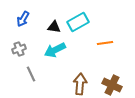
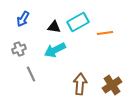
orange line: moved 10 px up
brown cross: rotated 30 degrees clockwise
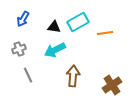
gray line: moved 3 px left, 1 px down
brown arrow: moved 7 px left, 8 px up
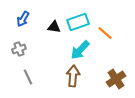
cyan rectangle: rotated 10 degrees clockwise
orange line: rotated 49 degrees clockwise
cyan arrow: moved 25 px right; rotated 20 degrees counterclockwise
gray line: moved 2 px down
brown cross: moved 4 px right, 6 px up
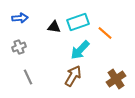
blue arrow: moved 3 px left, 1 px up; rotated 126 degrees counterclockwise
gray cross: moved 2 px up
brown arrow: rotated 25 degrees clockwise
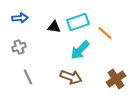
brown arrow: moved 2 px left, 1 px down; rotated 80 degrees clockwise
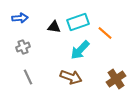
gray cross: moved 4 px right
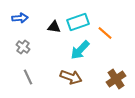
gray cross: rotated 32 degrees counterclockwise
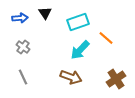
black triangle: moved 9 px left, 14 px up; rotated 48 degrees clockwise
orange line: moved 1 px right, 5 px down
gray line: moved 5 px left
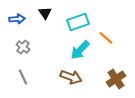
blue arrow: moved 3 px left, 1 px down
